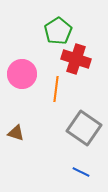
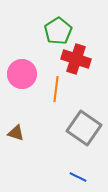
blue line: moved 3 px left, 5 px down
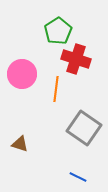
brown triangle: moved 4 px right, 11 px down
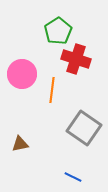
orange line: moved 4 px left, 1 px down
brown triangle: rotated 30 degrees counterclockwise
blue line: moved 5 px left
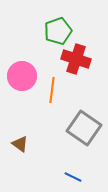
green pentagon: rotated 12 degrees clockwise
pink circle: moved 2 px down
brown triangle: rotated 48 degrees clockwise
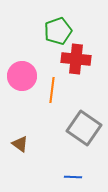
red cross: rotated 12 degrees counterclockwise
blue line: rotated 24 degrees counterclockwise
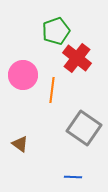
green pentagon: moved 2 px left
red cross: moved 1 px right, 1 px up; rotated 32 degrees clockwise
pink circle: moved 1 px right, 1 px up
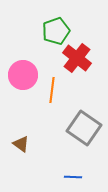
brown triangle: moved 1 px right
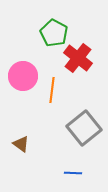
green pentagon: moved 2 px left, 2 px down; rotated 24 degrees counterclockwise
red cross: moved 1 px right
pink circle: moved 1 px down
gray square: rotated 16 degrees clockwise
blue line: moved 4 px up
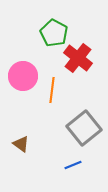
blue line: moved 8 px up; rotated 24 degrees counterclockwise
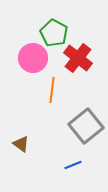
pink circle: moved 10 px right, 18 px up
gray square: moved 2 px right, 2 px up
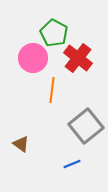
blue line: moved 1 px left, 1 px up
